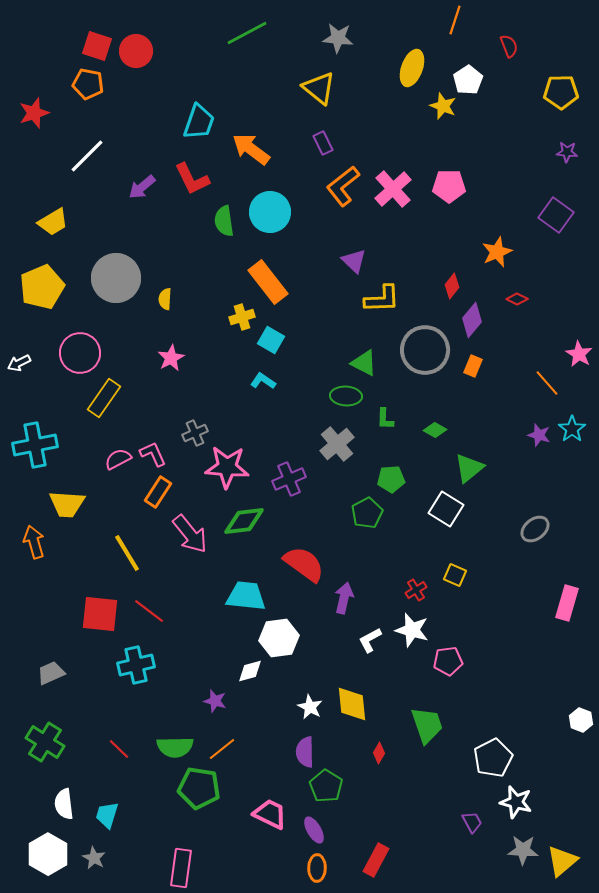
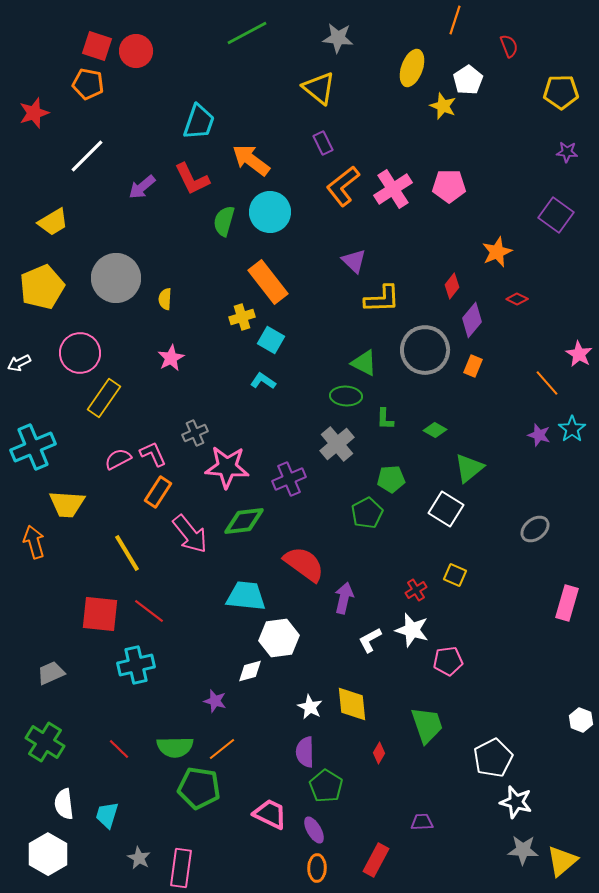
orange arrow at (251, 149): moved 11 px down
pink cross at (393, 189): rotated 9 degrees clockwise
green semicircle at (224, 221): rotated 24 degrees clockwise
cyan cross at (35, 445): moved 2 px left, 2 px down; rotated 12 degrees counterclockwise
purple trapezoid at (472, 822): moved 50 px left; rotated 65 degrees counterclockwise
gray star at (94, 858): moved 45 px right
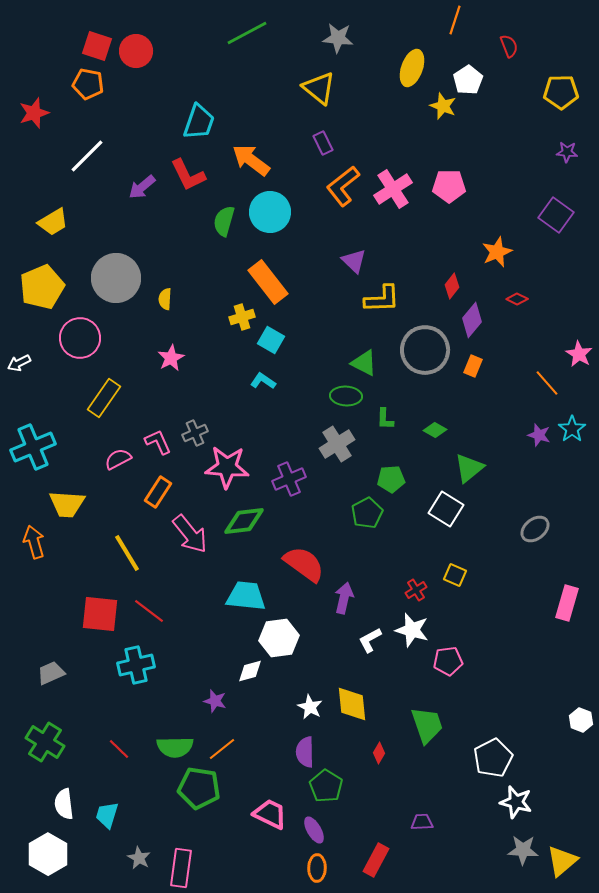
red L-shape at (192, 179): moved 4 px left, 4 px up
pink circle at (80, 353): moved 15 px up
gray cross at (337, 444): rotated 8 degrees clockwise
pink L-shape at (153, 454): moved 5 px right, 12 px up
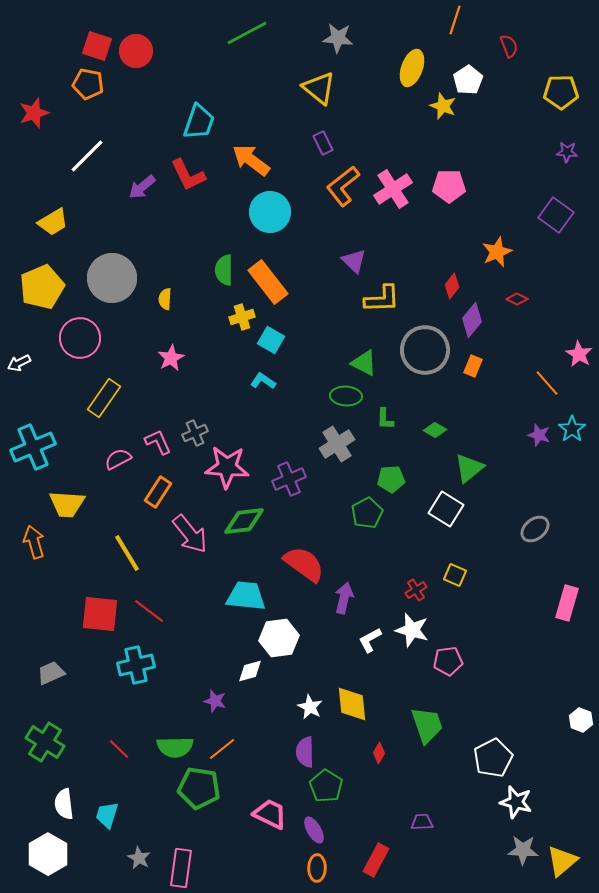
green semicircle at (224, 221): moved 49 px down; rotated 16 degrees counterclockwise
gray circle at (116, 278): moved 4 px left
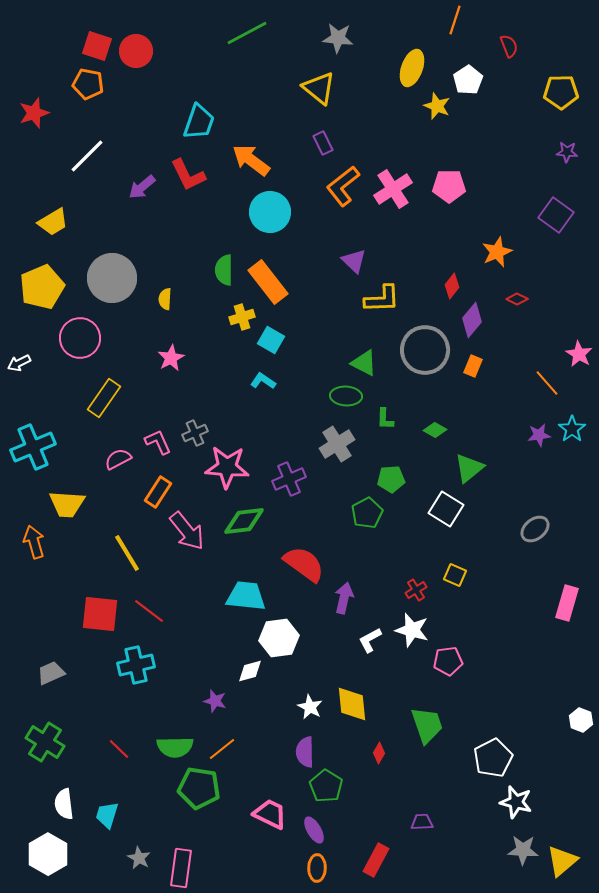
yellow star at (443, 106): moved 6 px left
purple star at (539, 435): rotated 25 degrees counterclockwise
pink arrow at (190, 534): moved 3 px left, 3 px up
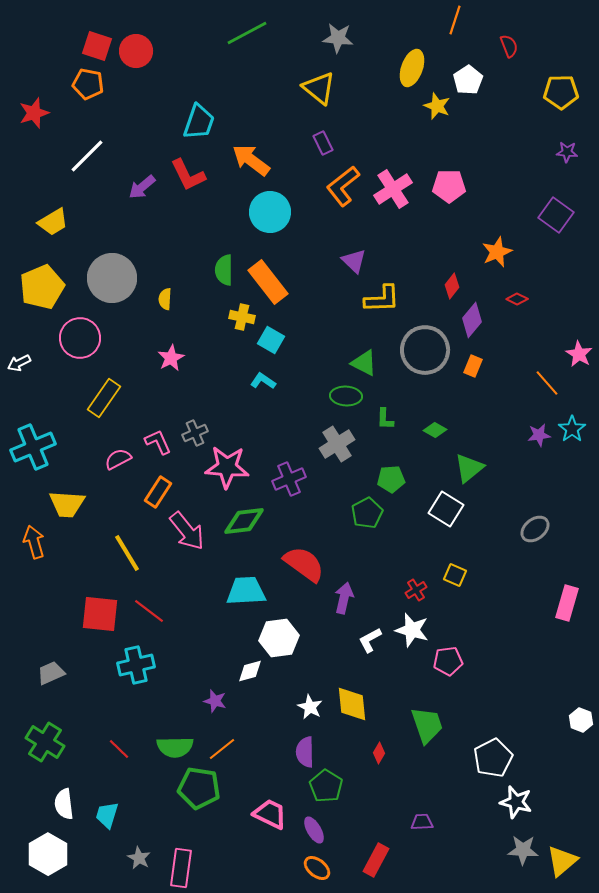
yellow cross at (242, 317): rotated 30 degrees clockwise
cyan trapezoid at (246, 596): moved 5 px up; rotated 9 degrees counterclockwise
orange ellipse at (317, 868): rotated 52 degrees counterclockwise
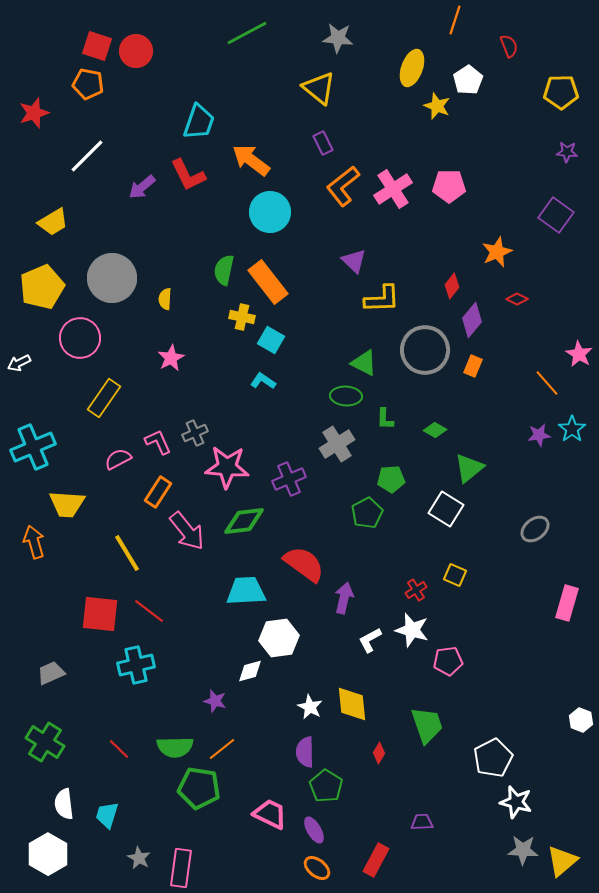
green semicircle at (224, 270): rotated 12 degrees clockwise
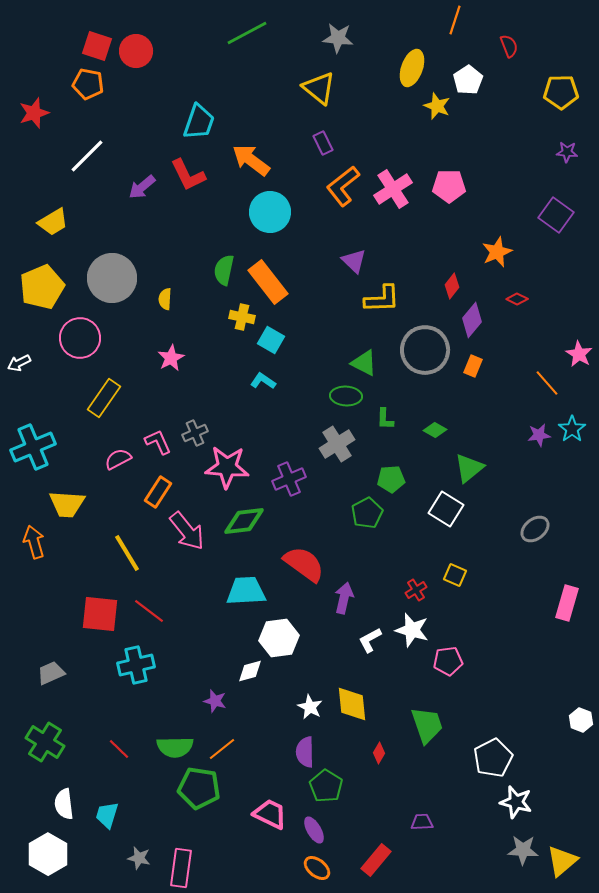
gray star at (139, 858): rotated 15 degrees counterclockwise
red rectangle at (376, 860): rotated 12 degrees clockwise
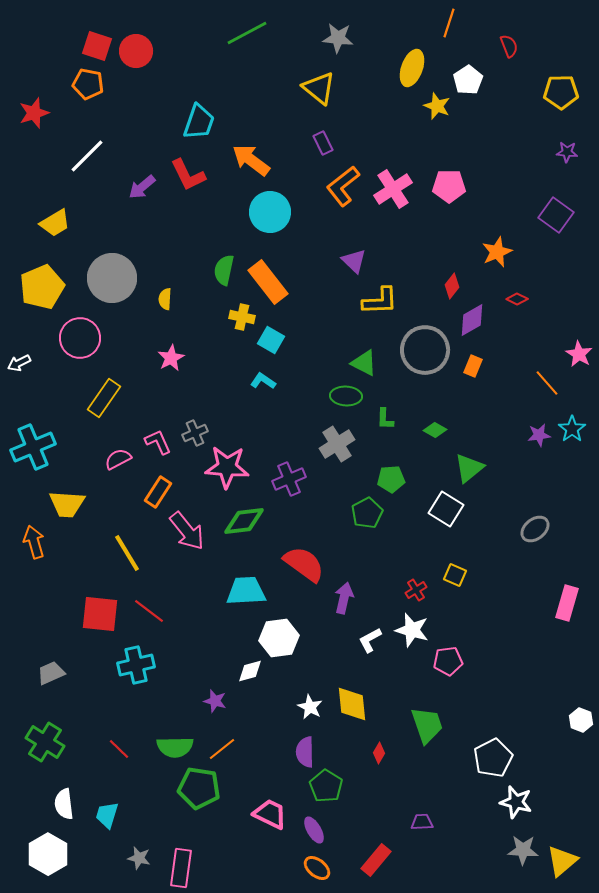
orange line at (455, 20): moved 6 px left, 3 px down
yellow trapezoid at (53, 222): moved 2 px right, 1 px down
yellow L-shape at (382, 299): moved 2 px left, 2 px down
purple diamond at (472, 320): rotated 20 degrees clockwise
